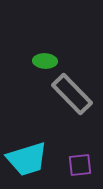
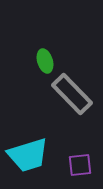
green ellipse: rotated 70 degrees clockwise
cyan trapezoid: moved 1 px right, 4 px up
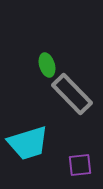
green ellipse: moved 2 px right, 4 px down
cyan trapezoid: moved 12 px up
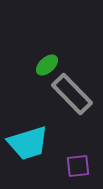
green ellipse: rotated 65 degrees clockwise
purple square: moved 2 px left, 1 px down
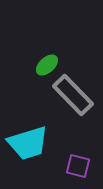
gray rectangle: moved 1 px right, 1 px down
purple square: rotated 20 degrees clockwise
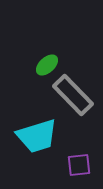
cyan trapezoid: moved 9 px right, 7 px up
purple square: moved 1 px right, 1 px up; rotated 20 degrees counterclockwise
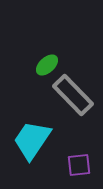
cyan trapezoid: moved 5 px left, 4 px down; rotated 141 degrees clockwise
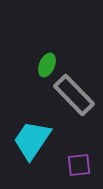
green ellipse: rotated 25 degrees counterclockwise
gray rectangle: moved 1 px right
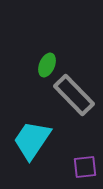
purple square: moved 6 px right, 2 px down
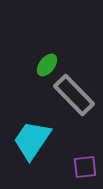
green ellipse: rotated 15 degrees clockwise
